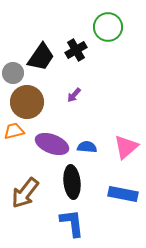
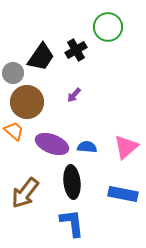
orange trapezoid: rotated 55 degrees clockwise
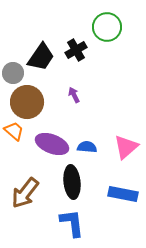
green circle: moved 1 px left
purple arrow: rotated 112 degrees clockwise
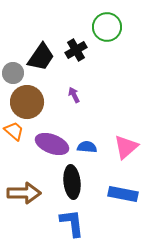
brown arrow: moved 1 px left; rotated 128 degrees counterclockwise
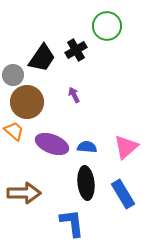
green circle: moved 1 px up
black trapezoid: moved 1 px right, 1 px down
gray circle: moved 2 px down
black ellipse: moved 14 px right, 1 px down
blue rectangle: rotated 48 degrees clockwise
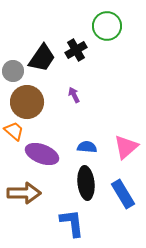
gray circle: moved 4 px up
purple ellipse: moved 10 px left, 10 px down
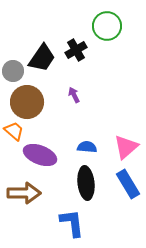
purple ellipse: moved 2 px left, 1 px down
blue rectangle: moved 5 px right, 10 px up
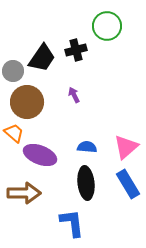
black cross: rotated 15 degrees clockwise
orange trapezoid: moved 2 px down
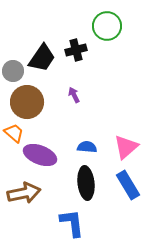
blue rectangle: moved 1 px down
brown arrow: rotated 12 degrees counterclockwise
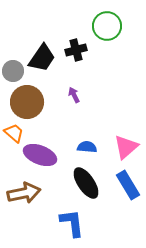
black ellipse: rotated 28 degrees counterclockwise
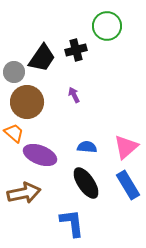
gray circle: moved 1 px right, 1 px down
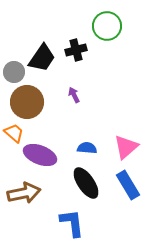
blue semicircle: moved 1 px down
